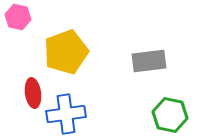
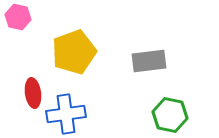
yellow pentagon: moved 8 px right
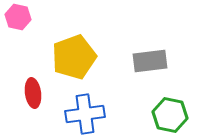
yellow pentagon: moved 5 px down
gray rectangle: moved 1 px right
blue cross: moved 19 px right
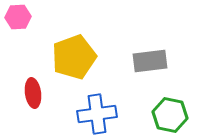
pink hexagon: rotated 15 degrees counterclockwise
blue cross: moved 12 px right
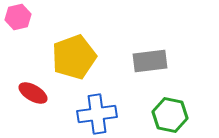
pink hexagon: rotated 10 degrees counterclockwise
red ellipse: rotated 52 degrees counterclockwise
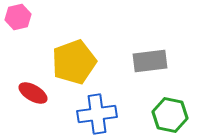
yellow pentagon: moved 5 px down
